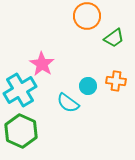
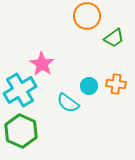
orange cross: moved 3 px down
cyan circle: moved 1 px right
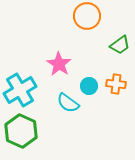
green trapezoid: moved 6 px right, 7 px down
pink star: moved 17 px right
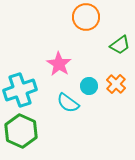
orange circle: moved 1 px left, 1 px down
orange cross: rotated 36 degrees clockwise
cyan cross: rotated 12 degrees clockwise
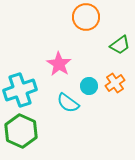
orange cross: moved 1 px left, 1 px up; rotated 12 degrees clockwise
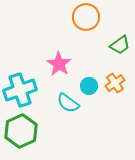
green hexagon: rotated 12 degrees clockwise
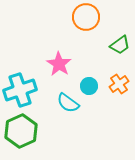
orange cross: moved 4 px right, 1 px down
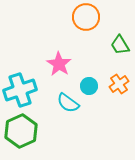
green trapezoid: rotated 95 degrees clockwise
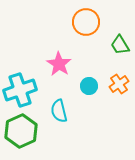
orange circle: moved 5 px down
cyan semicircle: moved 9 px left, 8 px down; rotated 40 degrees clockwise
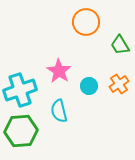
pink star: moved 7 px down
green hexagon: rotated 20 degrees clockwise
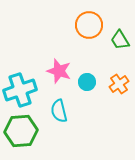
orange circle: moved 3 px right, 3 px down
green trapezoid: moved 5 px up
pink star: rotated 15 degrees counterclockwise
cyan circle: moved 2 px left, 4 px up
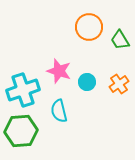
orange circle: moved 2 px down
cyan cross: moved 3 px right
